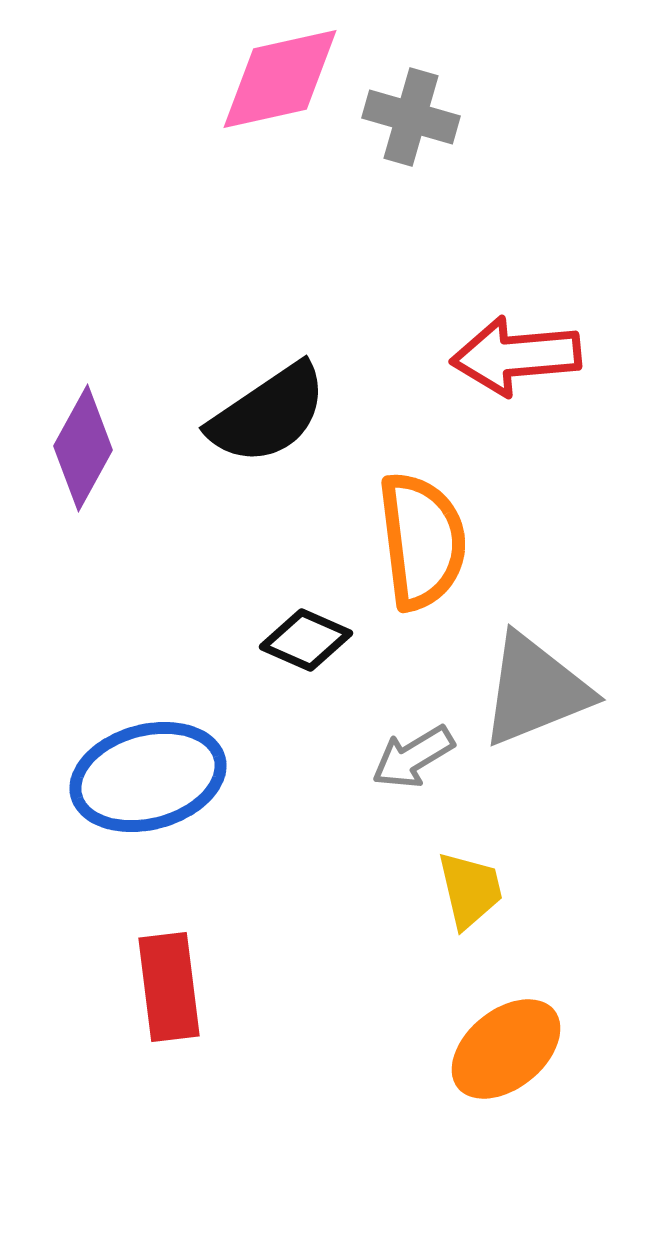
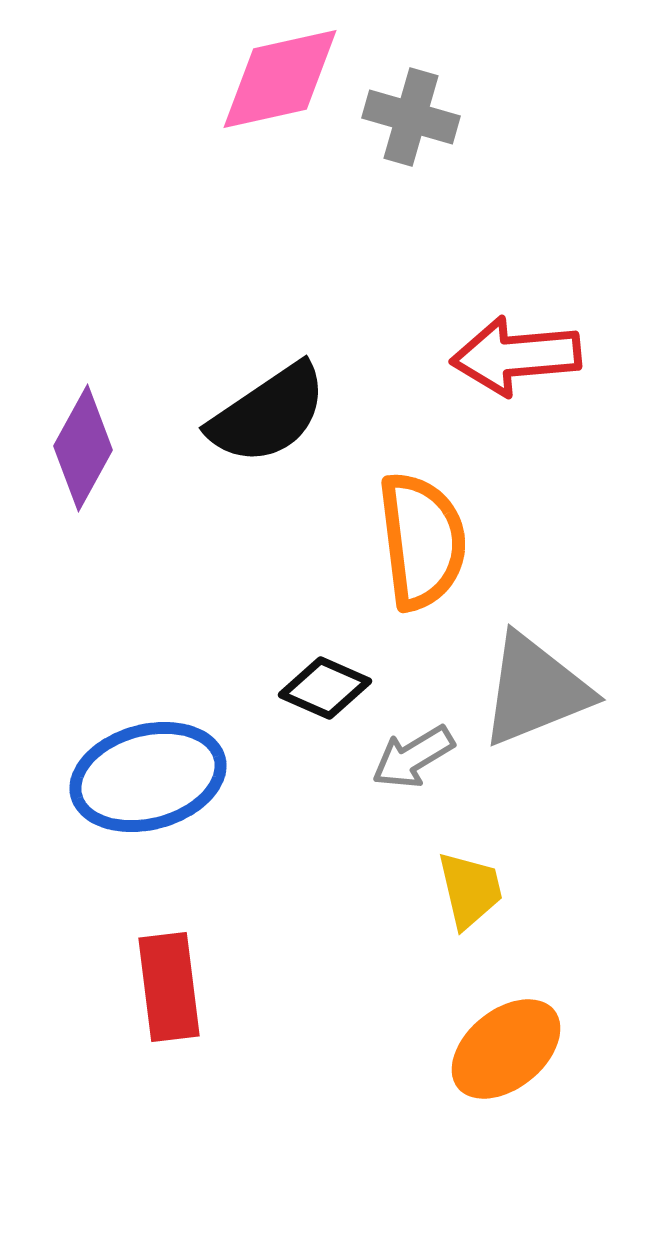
black diamond: moved 19 px right, 48 px down
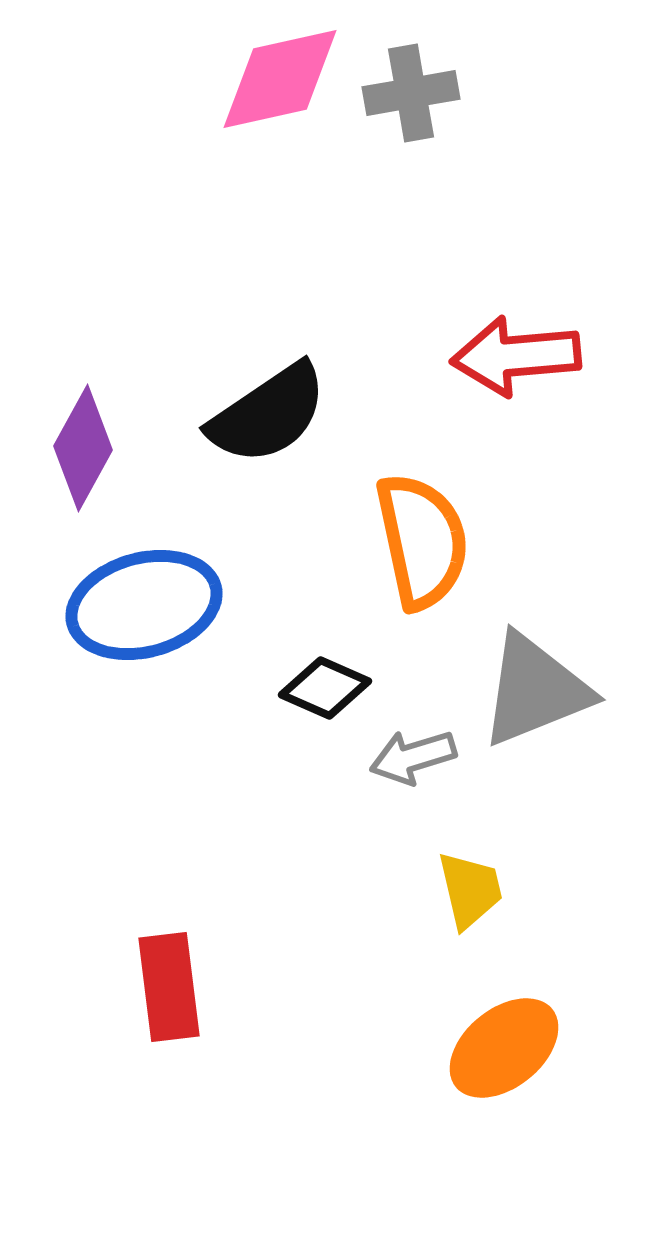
gray cross: moved 24 px up; rotated 26 degrees counterclockwise
orange semicircle: rotated 5 degrees counterclockwise
gray arrow: rotated 14 degrees clockwise
blue ellipse: moved 4 px left, 172 px up
orange ellipse: moved 2 px left, 1 px up
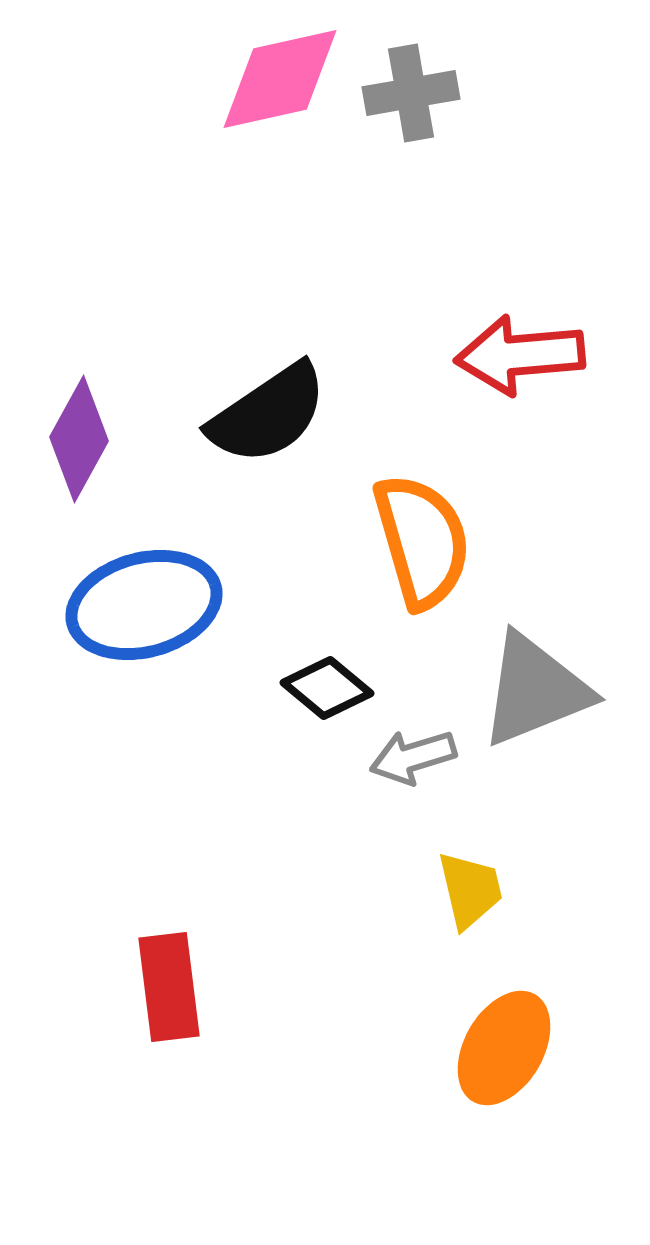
red arrow: moved 4 px right, 1 px up
purple diamond: moved 4 px left, 9 px up
orange semicircle: rotated 4 degrees counterclockwise
black diamond: moved 2 px right; rotated 16 degrees clockwise
orange ellipse: rotated 21 degrees counterclockwise
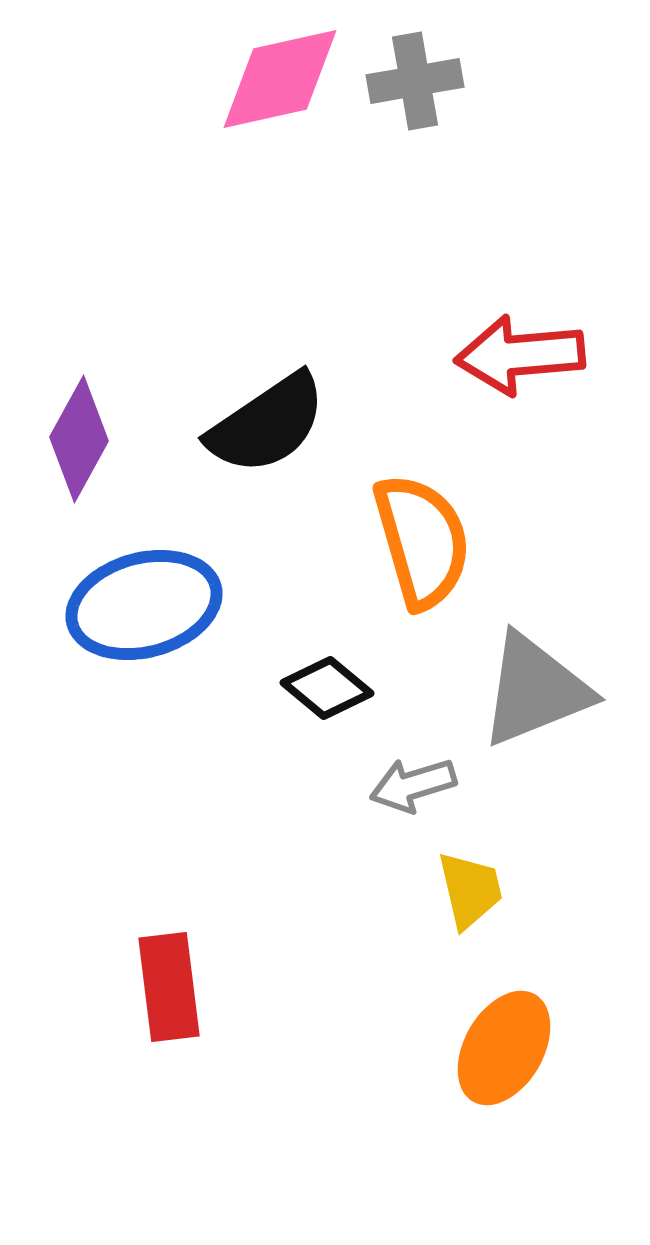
gray cross: moved 4 px right, 12 px up
black semicircle: moved 1 px left, 10 px down
gray arrow: moved 28 px down
